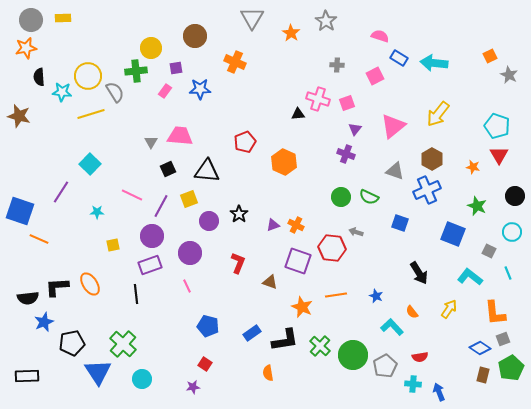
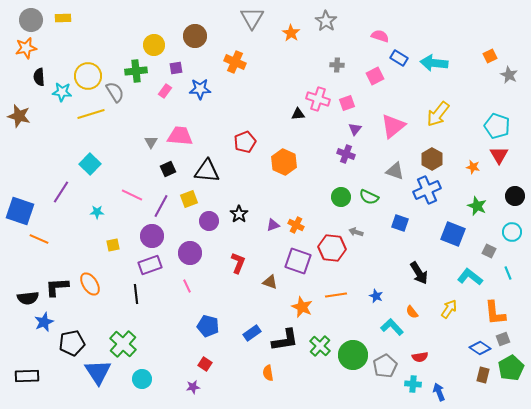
yellow circle at (151, 48): moved 3 px right, 3 px up
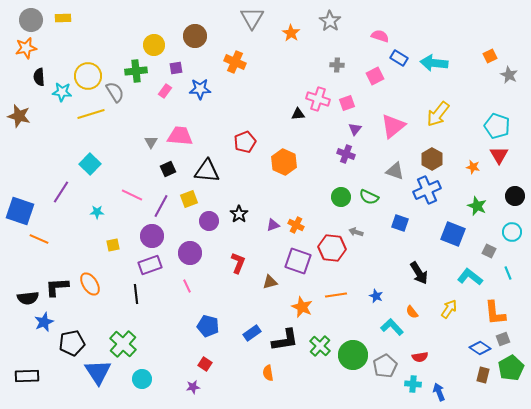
gray star at (326, 21): moved 4 px right
brown triangle at (270, 282): rotated 35 degrees counterclockwise
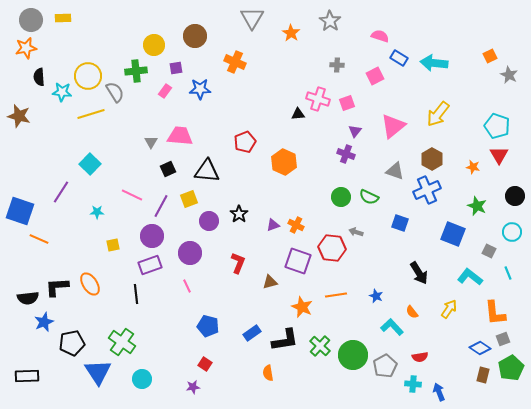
purple triangle at (355, 129): moved 2 px down
green cross at (123, 344): moved 1 px left, 2 px up; rotated 8 degrees counterclockwise
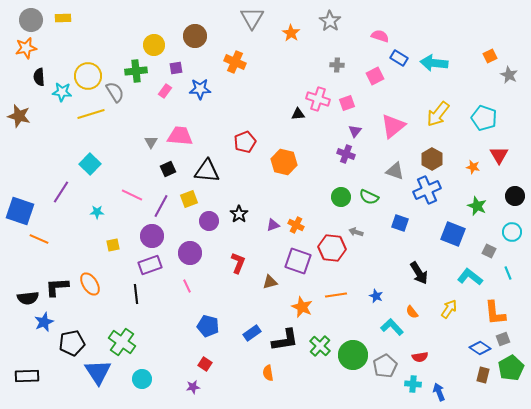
cyan pentagon at (497, 126): moved 13 px left, 8 px up
orange hexagon at (284, 162): rotated 10 degrees counterclockwise
